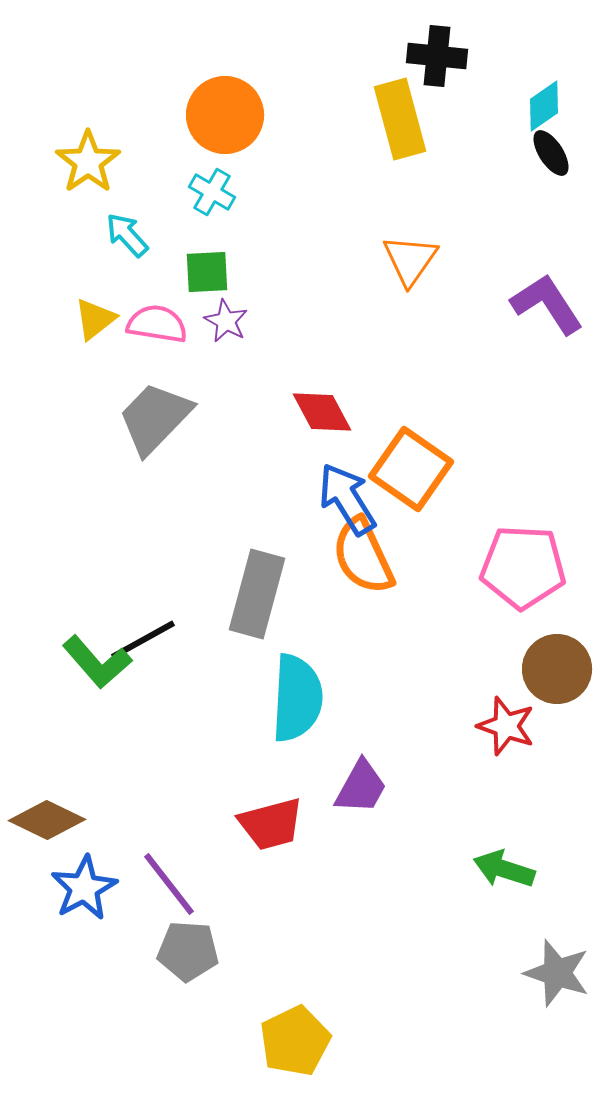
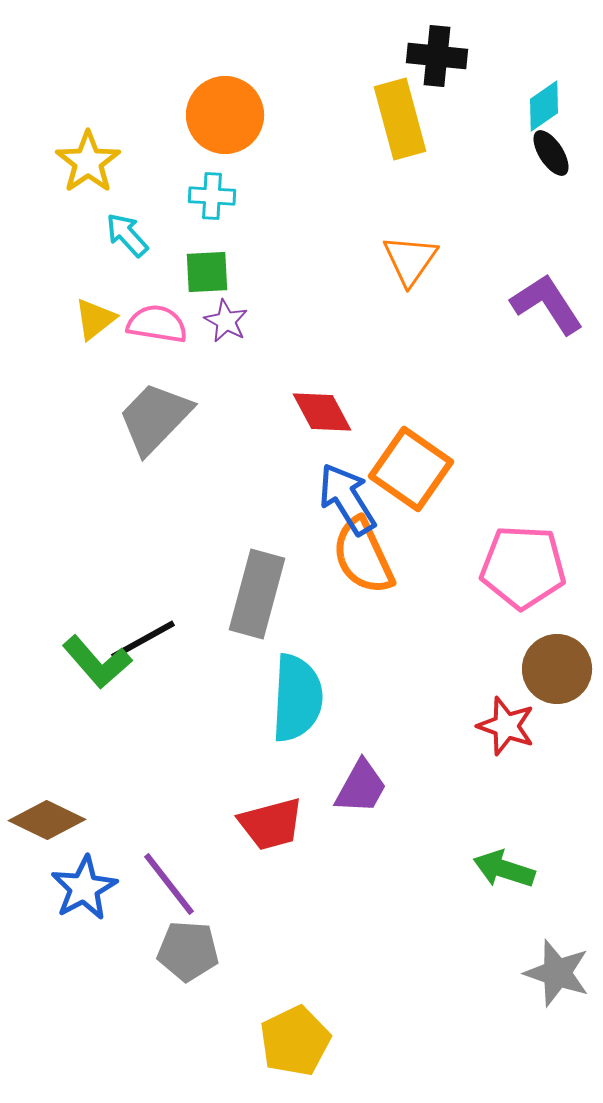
cyan cross: moved 4 px down; rotated 27 degrees counterclockwise
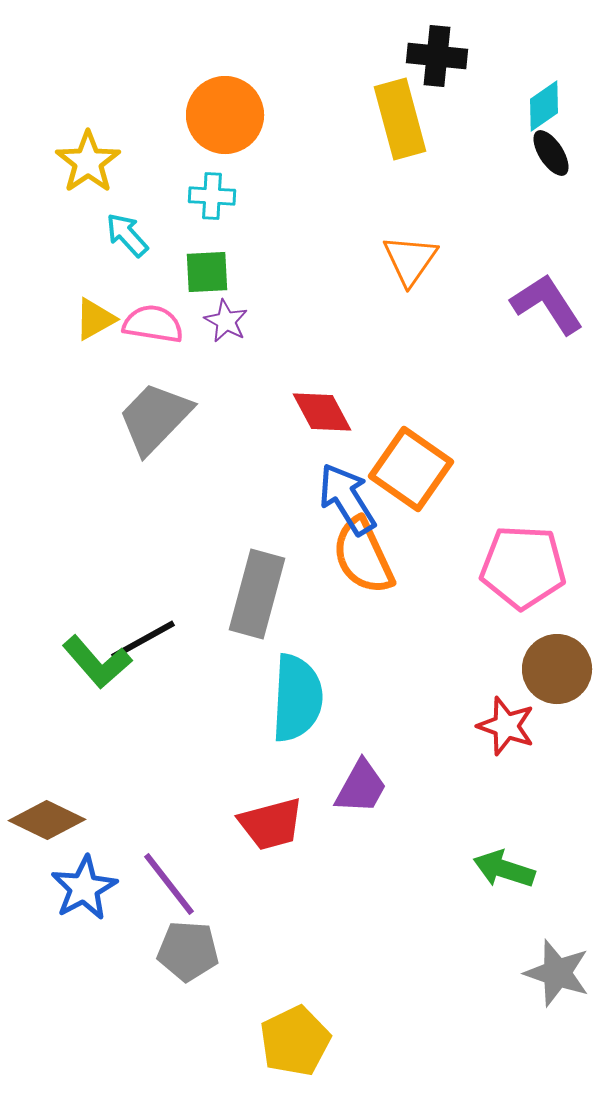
yellow triangle: rotated 9 degrees clockwise
pink semicircle: moved 4 px left
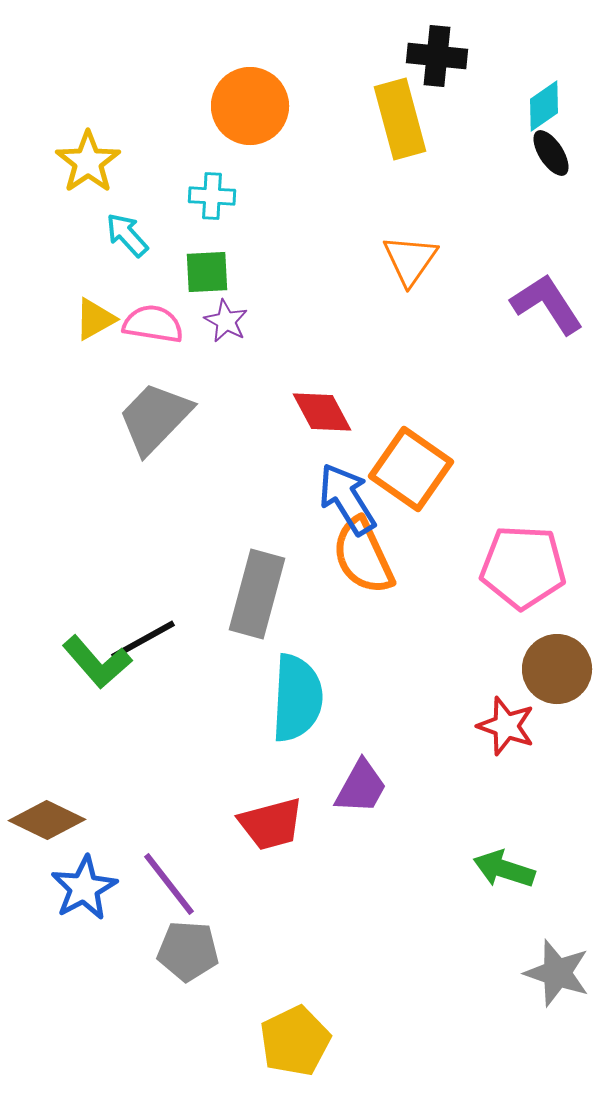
orange circle: moved 25 px right, 9 px up
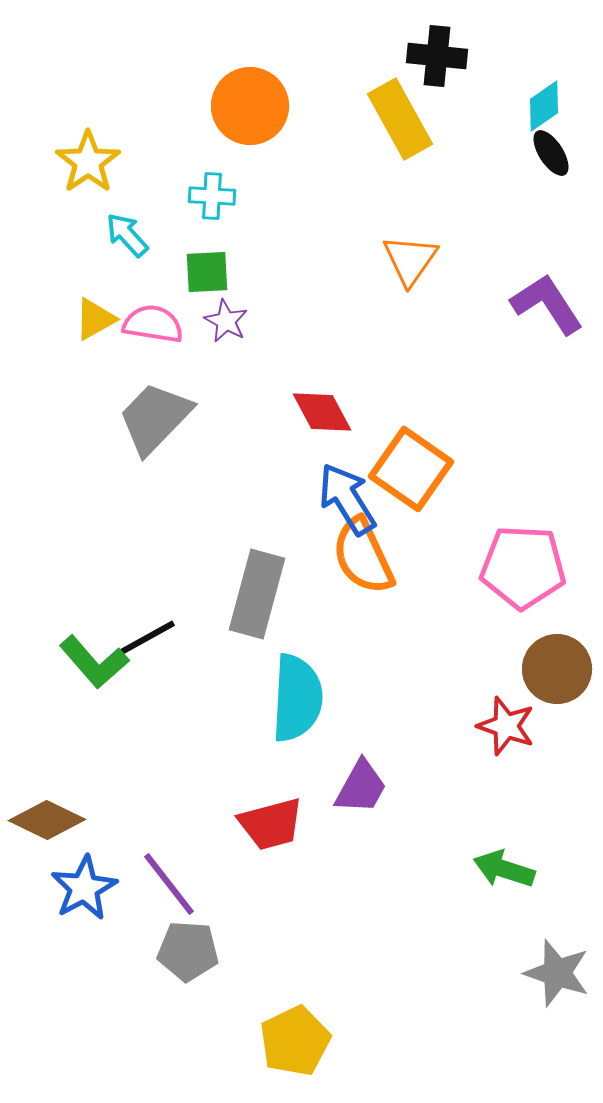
yellow rectangle: rotated 14 degrees counterclockwise
green L-shape: moved 3 px left
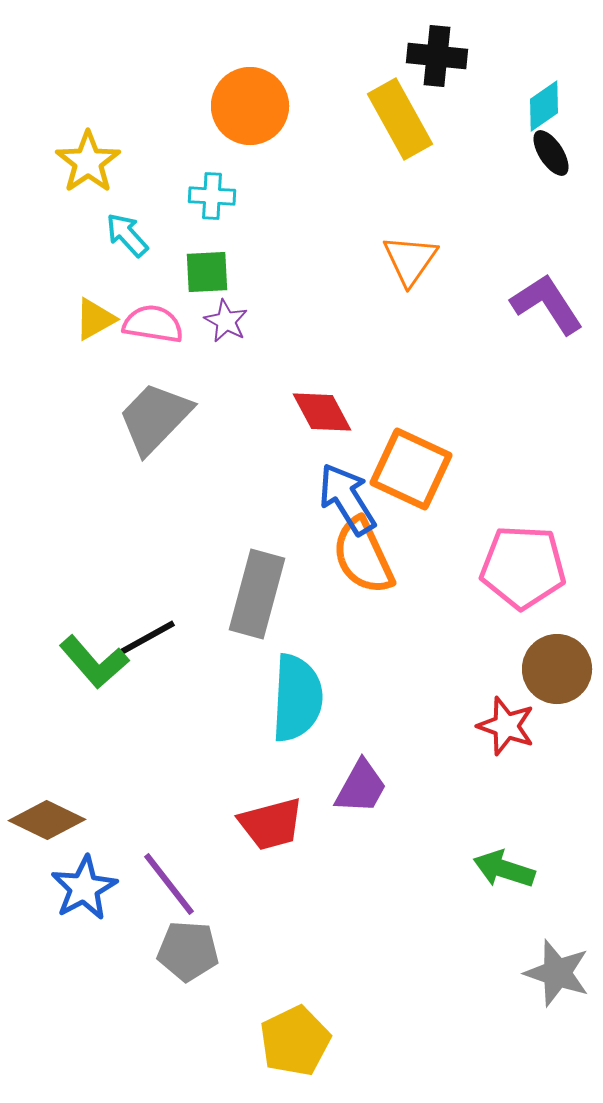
orange square: rotated 10 degrees counterclockwise
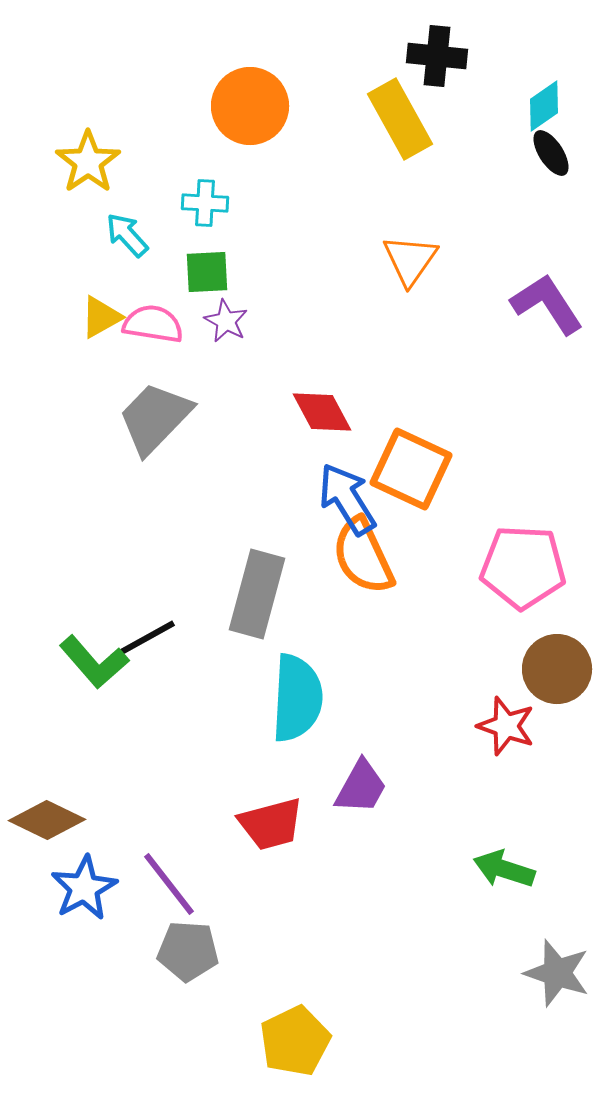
cyan cross: moved 7 px left, 7 px down
yellow triangle: moved 6 px right, 2 px up
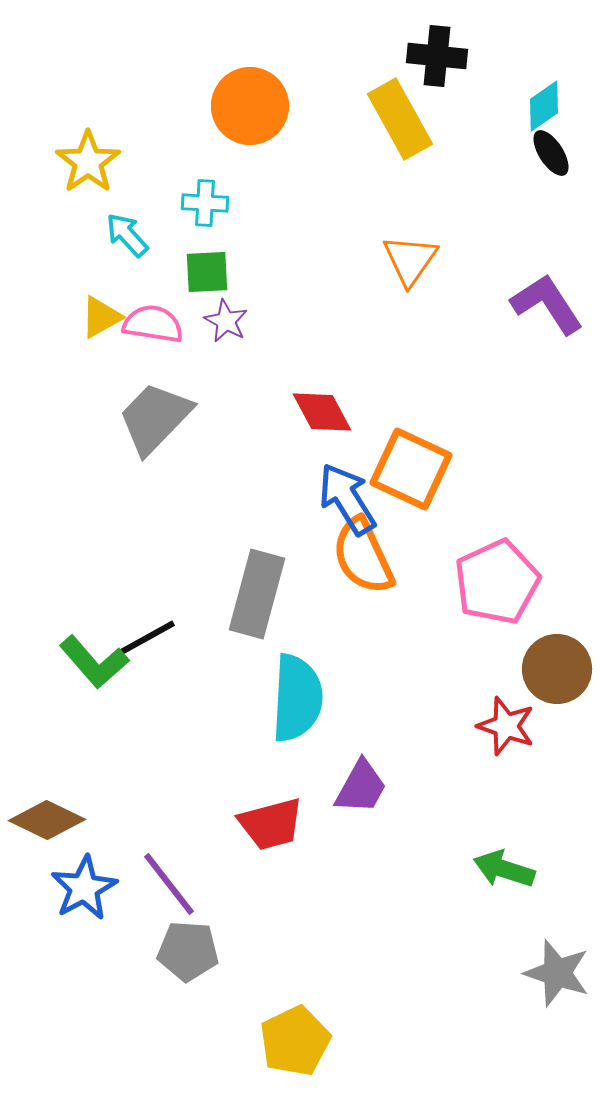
pink pentagon: moved 26 px left, 15 px down; rotated 28 degrees counterclockwise
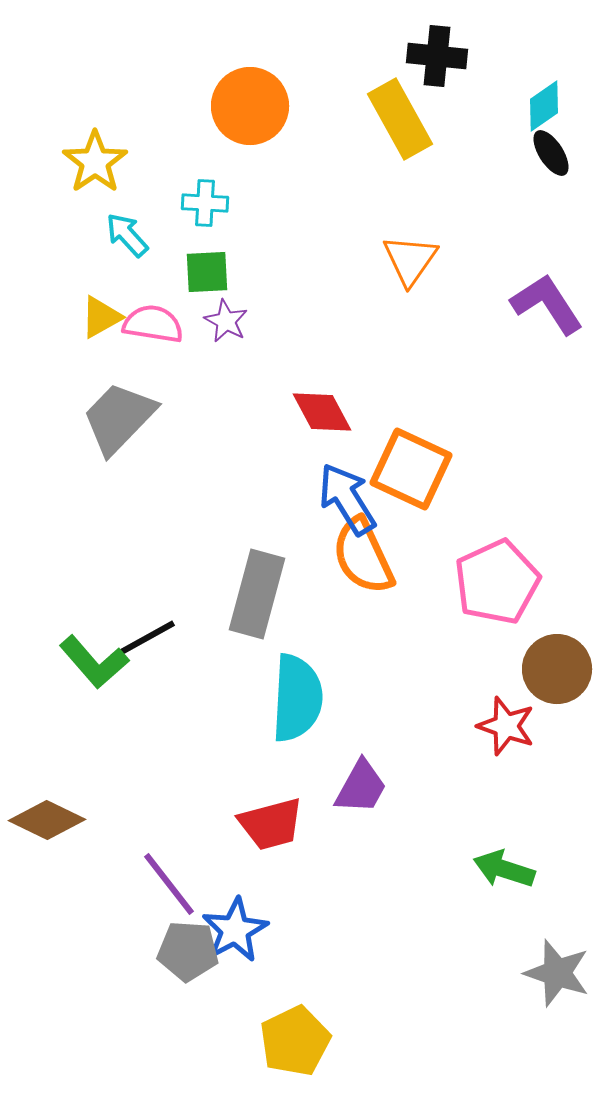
yellow star: moved 7 px right
gray trapezoid: moved 36 px left
blue star: moved 151 px right, 42 px down
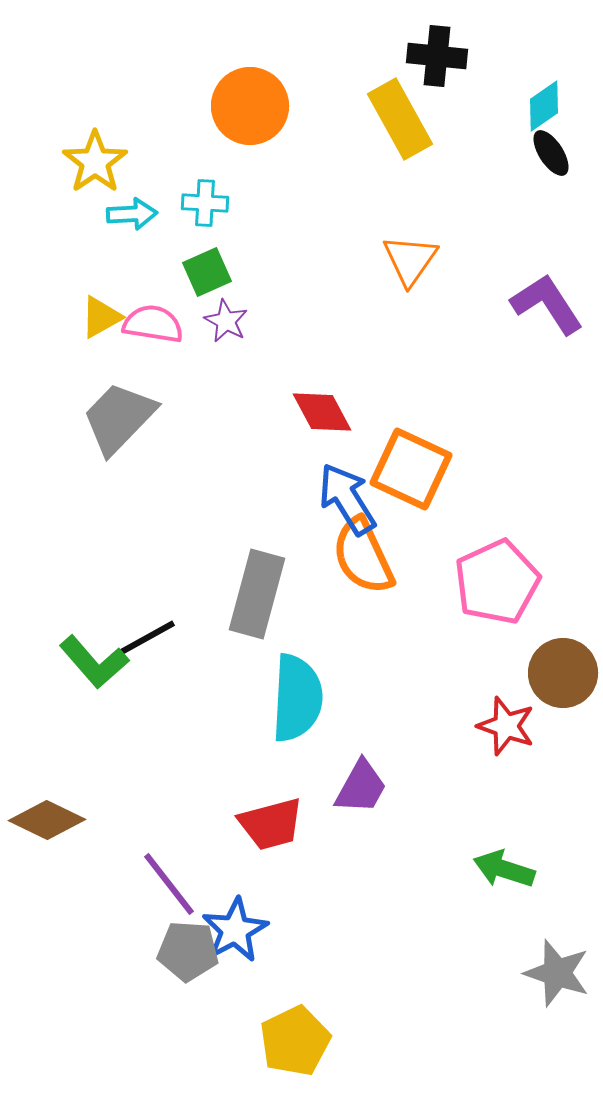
cyan arrow: moved 5 px right, 21 px up; rotated 129 degrees clockwise
green square: rotated 21 degrees counterclockwise
brown circle: moved 6 px right, 4 px down
